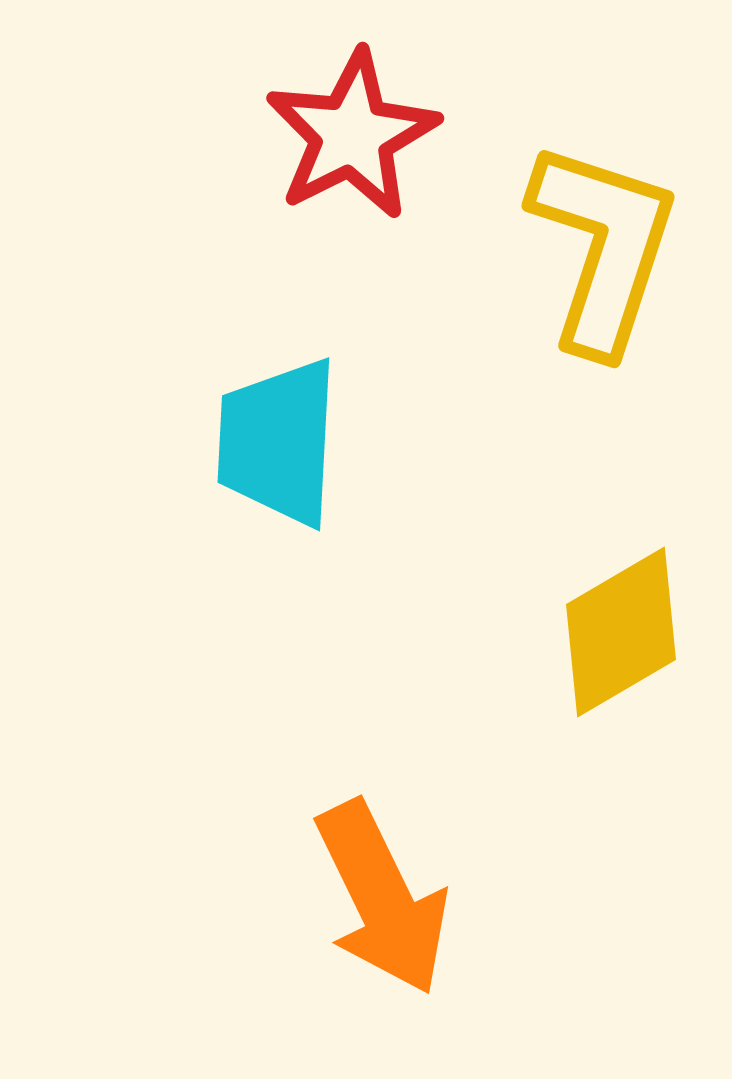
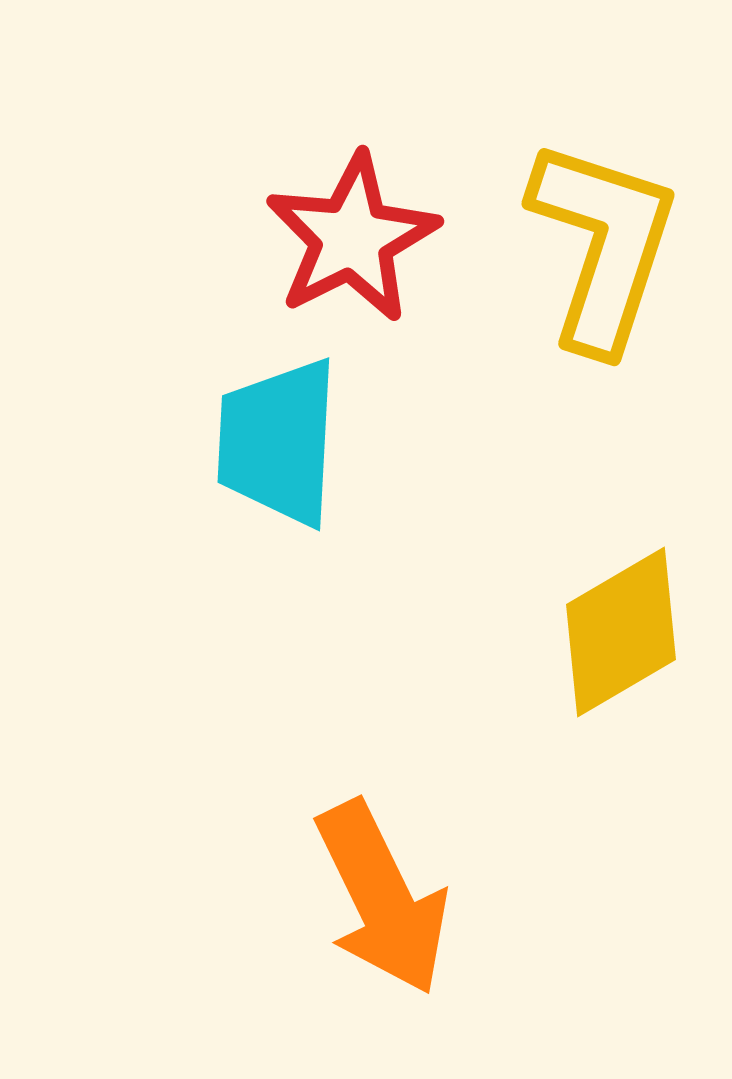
red star: moved 103 px down
yellow L-shape: moved 2 px up
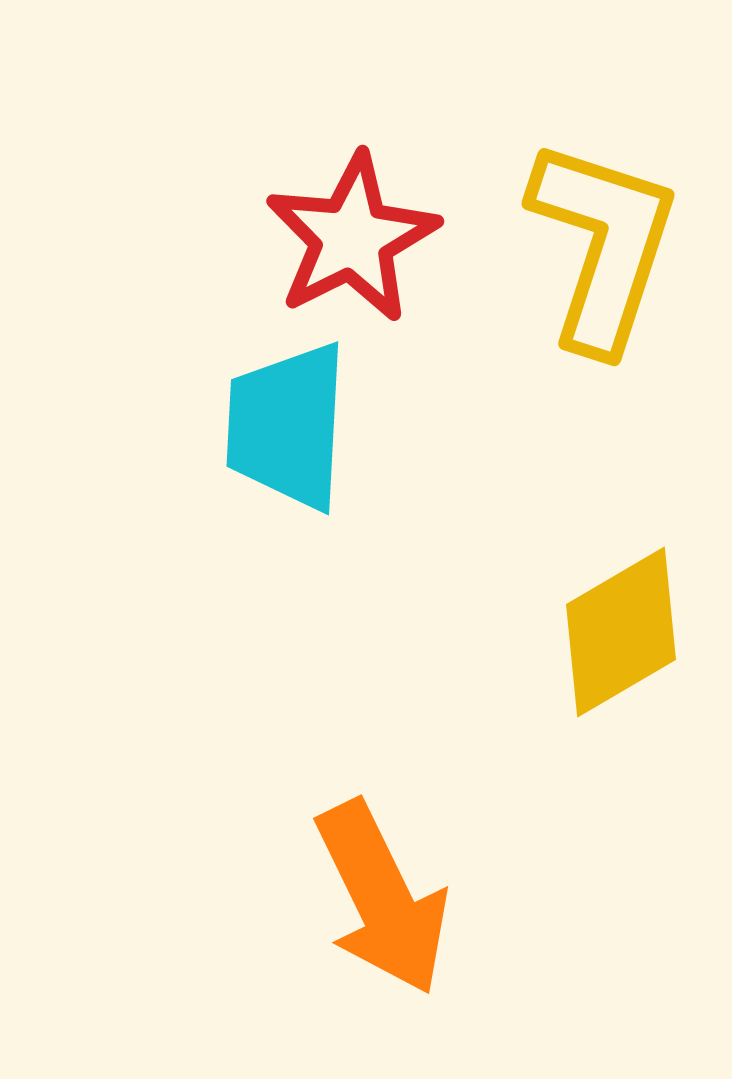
cyan trapezoid: moved 9 px right, 16 px up
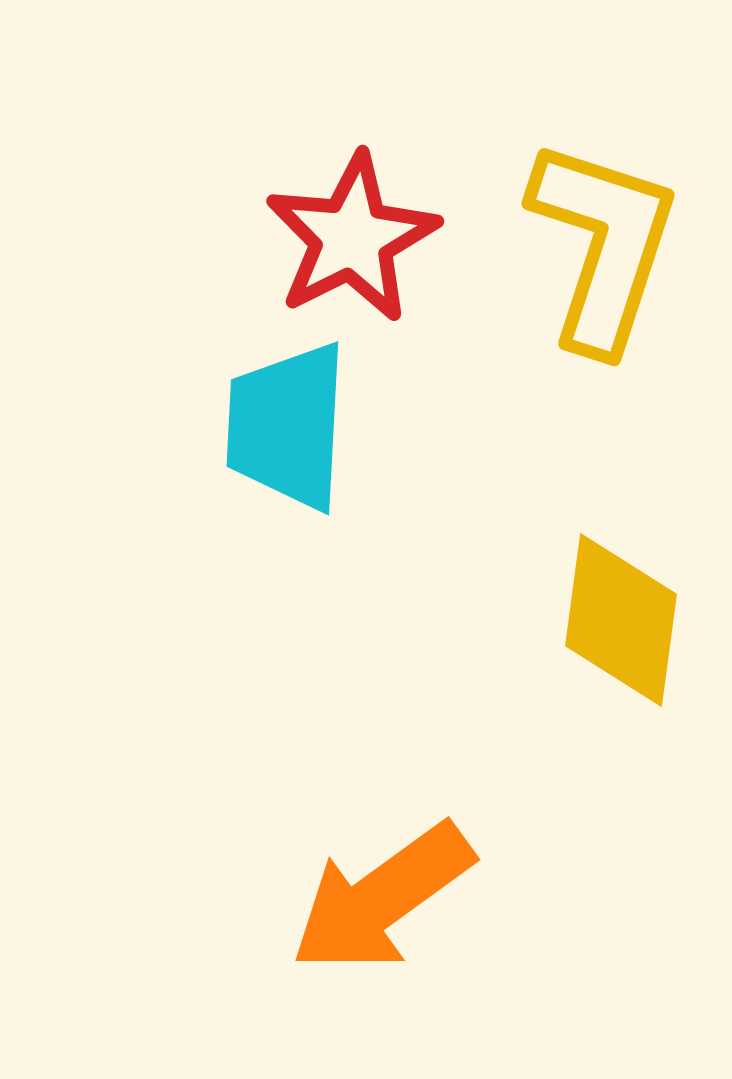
yellow diamond: moved 12 px up; rotated 52 degrees counterclockwise
orange arrow: rotated 80 degrees clockwise
